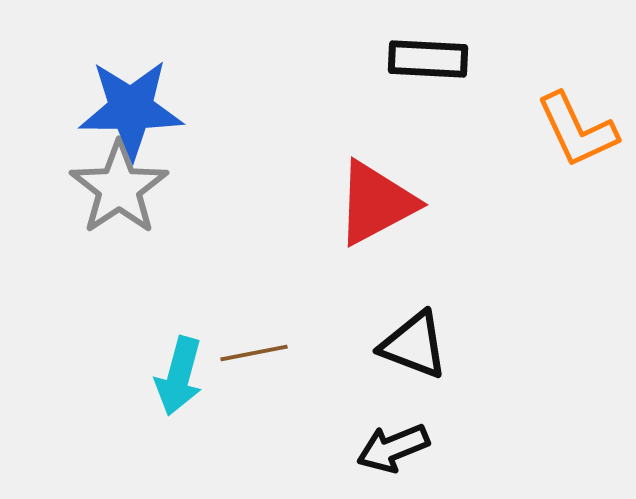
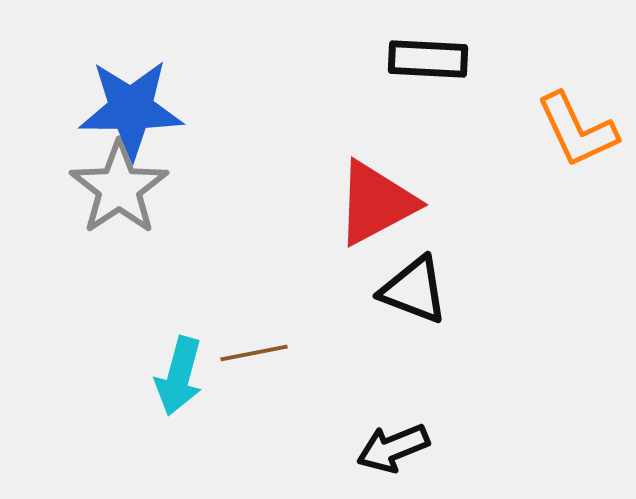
black triangle: moved 55 px up
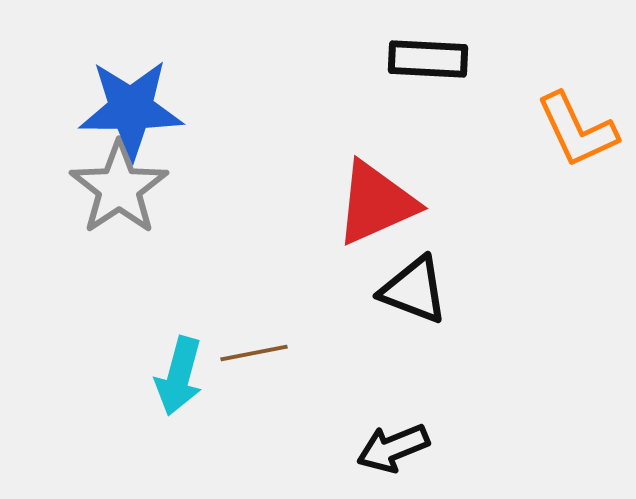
red triangle: rotated 4 degrees clockwise
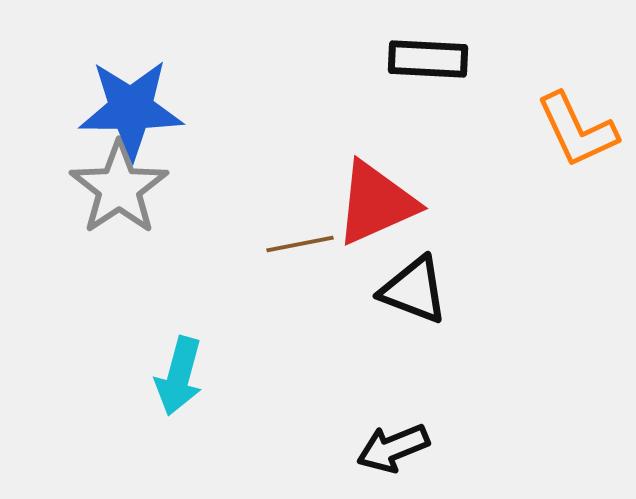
brown line: moved 46 px right, 109 px up
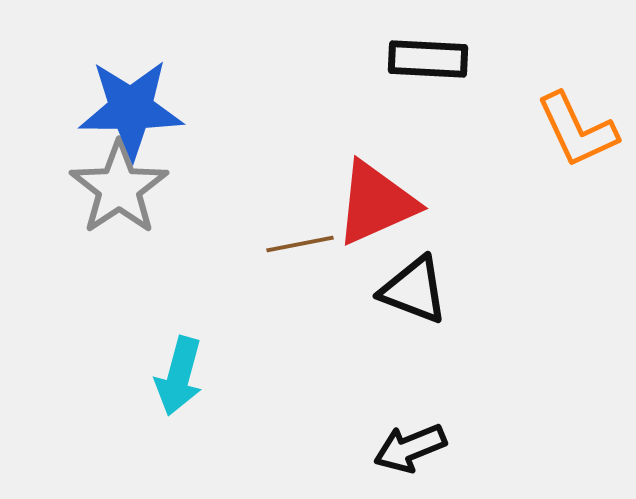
black arrow: moved 17 px right
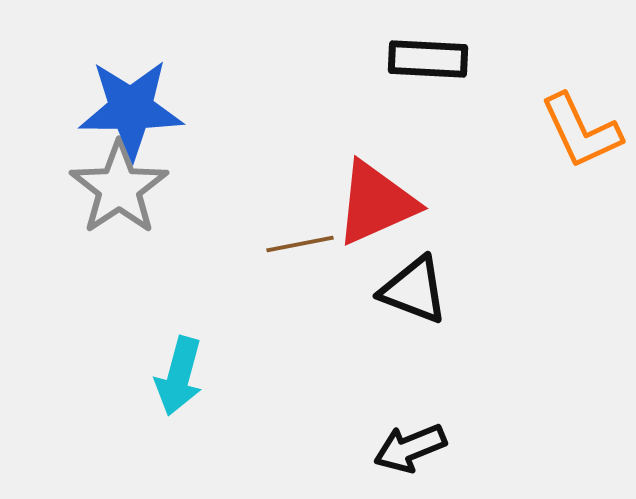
orange L-shape: moved 4 px right, 1 px down
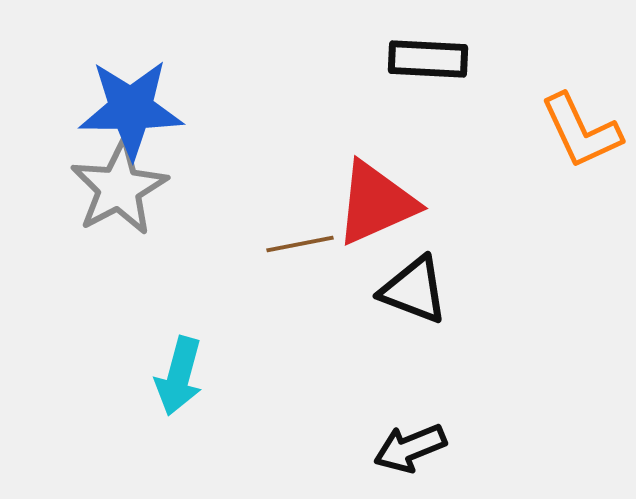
gray star: rotated 6 degrees clockwise
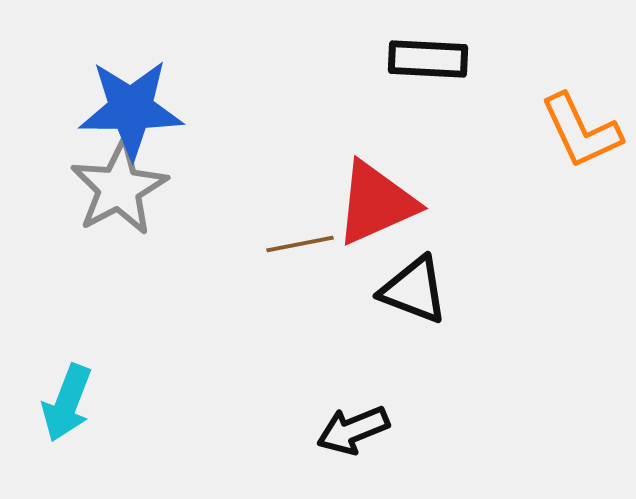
cyan arrow: moved 112 px left, 27 px down; rotated 6 degrees clockwise
black arrow: moved 57 px left, 18 px up
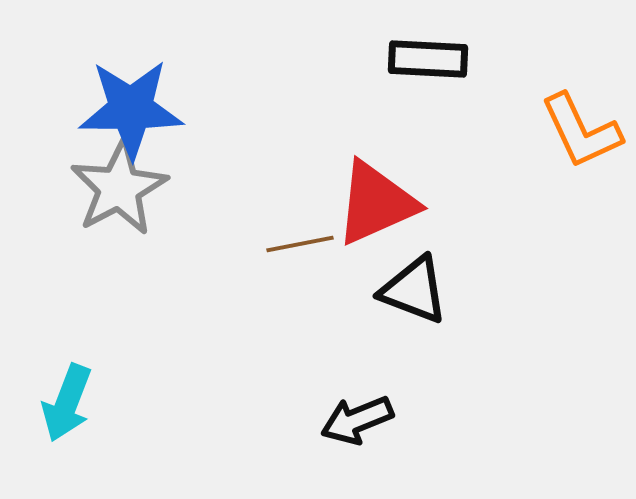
black arrow: moved 4 px right, 10 px up
